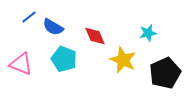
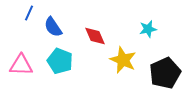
blue line: moved 4 px up; rotated 28 degrees counterclockwise
blue semicircle: rotated 25 degrees clockwise
cyan star: moved 4 px up
cyan pentagon: moved 4 px left, 2 px down
pink triangle: moved 1 px down; rotated 20 degrees counterclockwise
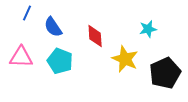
blue line: moved 2 px left
red diamond: rotated 20 degrees clockwise
yellow star: moved 2 px right, 1 px up
pink triangle: moved 8 px up
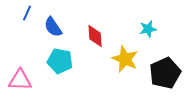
pink triangle: moved 1 px left, 23 px down
cyan pentagon: rotated 10 degrees counterclockwise
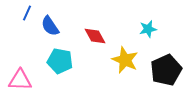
blue semicircle: moved 3 px left, 1 px up
red diamond: rotated 25 degrees counterclockwise
yellow star: moved 1 px down
black pentagon: moved 1 px right, 3 px up
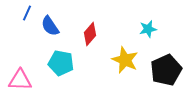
red diamond: moved 5 px left, 2 px up; rotated 70 degrees clockwise
cyan pentagon: moved 1 px right, 2 px down
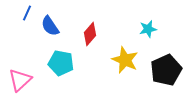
pink triangle: rotated 45 degrees counterclockwise
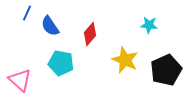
cyan star: moved 1 px right, 4 px up; rotated 18 degrees clockwise
pink triangle: rotated 35 degrees counterclockwise
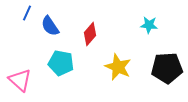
yellow star: moved 7 px left, 7 px down
black pentagon: moved 1 px right, 2 px up; rotated 20 degrees clockwise
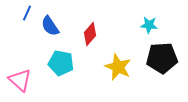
black pentagon: moved 5 px left, 10 px up
